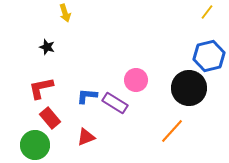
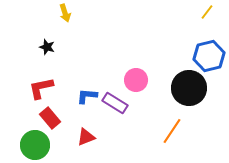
orange line: rotated 8 degrees counterclockwise
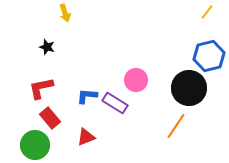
orange line: moved 4 px right, 5 px up
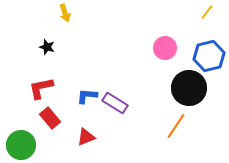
pink circle: moved 29 px right, 32 px up
green circle: moved 14 px left
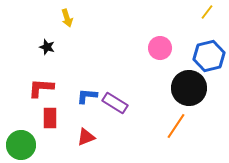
yellow arrow: moved 2 px right, 5 px down
pink circle: moved 5 px left
red L-shape: rotated 16 degrees clockwise
red rectangle: rotated 40 degrees clockwise
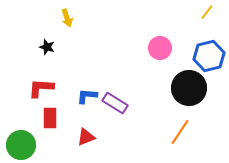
orange line: moved 4 px right, 6 px down
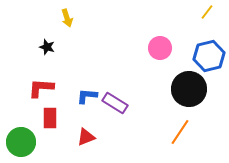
black circle: moved 1 px down
green circle: moved 3 px up
